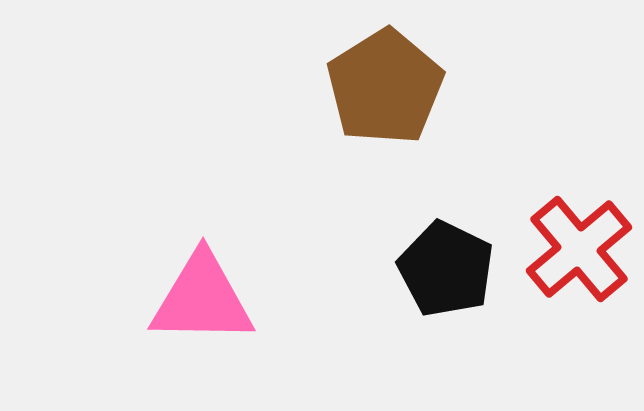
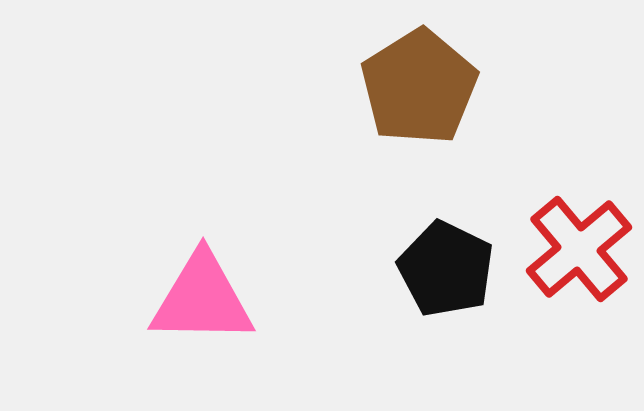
brown pentagon: moved 34 px right
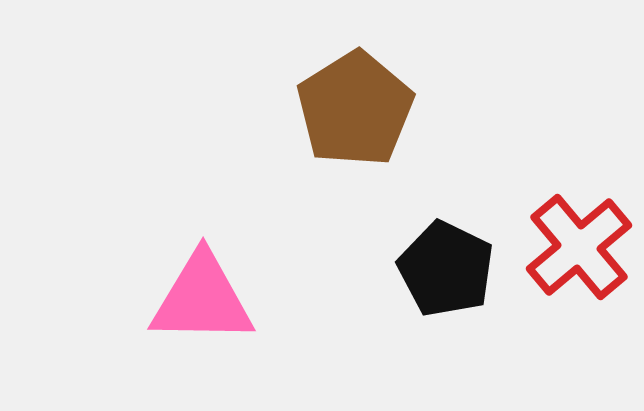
brown pentagon: moved 64 px left, 22 px down
red cross: moved 2 px up
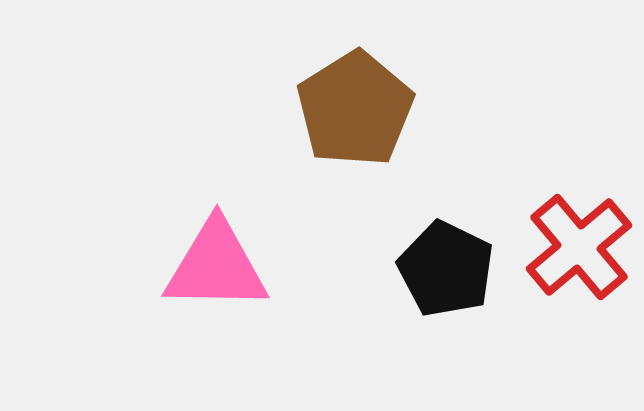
pink triangle: moved 14 px right, 33 px up
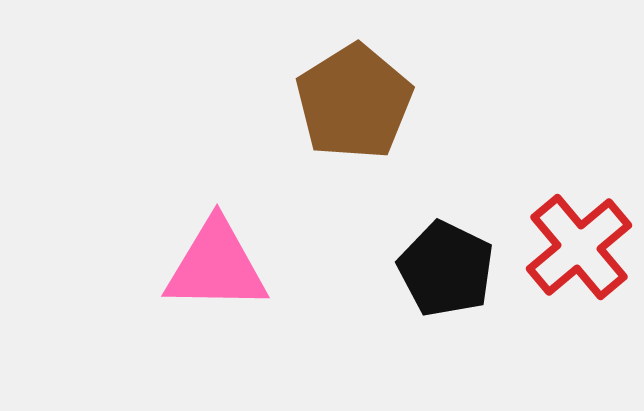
brown pentagon: moved 1 px left, 7 px up
